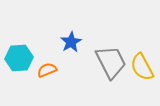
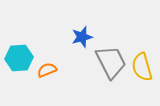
blue star: moved 11 px right, 5 px up; rotated 15 degrees clockwise
yellow semicircle: rotated 12 degrees clockwise
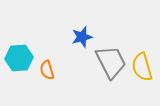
orange semicircle: rotated 84 degrees counterclockwise
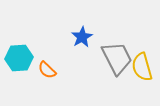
blue star: rotated 15 degrees counterclockwise
gray trapezoid: moved 6 px right, 4 px up
orange semicircle: rotated 30 degrees counterclockwise
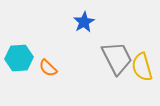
blue star: moved 2 px right, 15 px up
orange semicircle: moved 1 px right, 2 px up
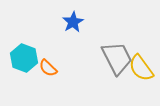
blue star: moved 11 px left
cyan hexagon: moved 5 px right; rotated 24 degrees clockwise
yellow semicircle: moved 1 px left, 1 px down; rotated 20 degrees counterclockwise
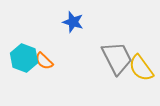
blue star: rotated 25 degrees counterclockwise
orange semicircle: moved 4 px left, 7 px up
